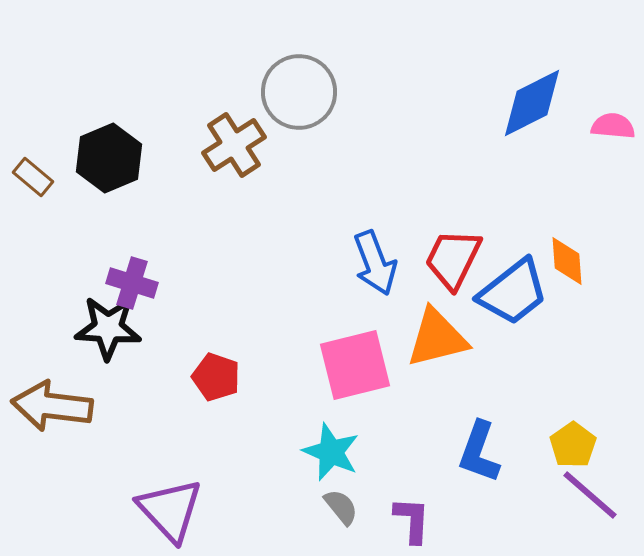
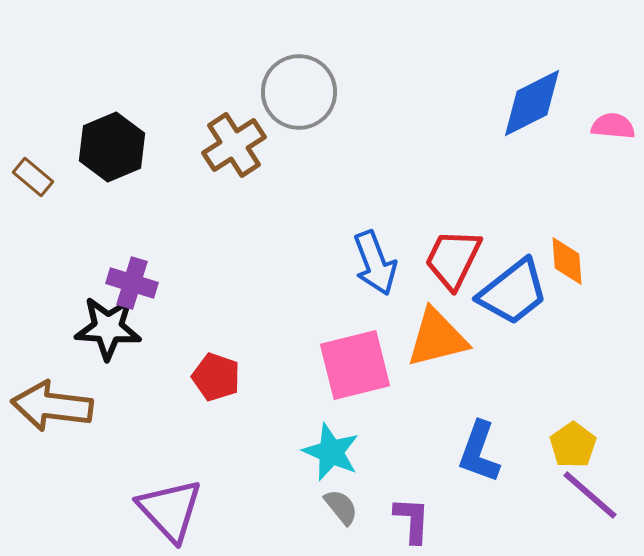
black hexagon: moved 3 px right, 11 px up
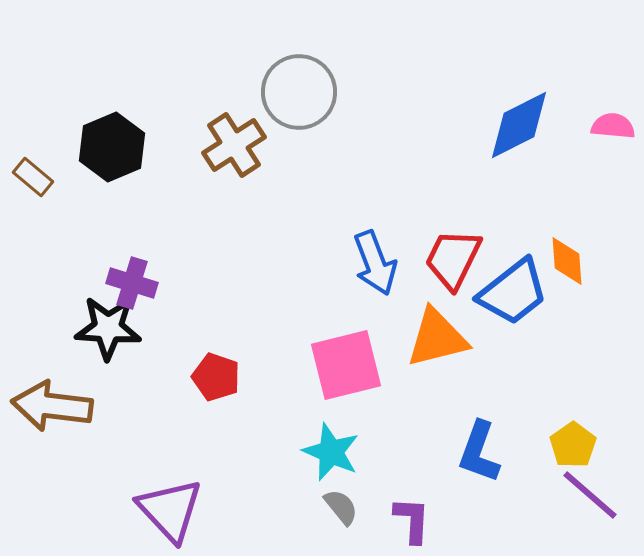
blue diamond: moved 13 px left, 22 px down
pink square: moved 9 px left
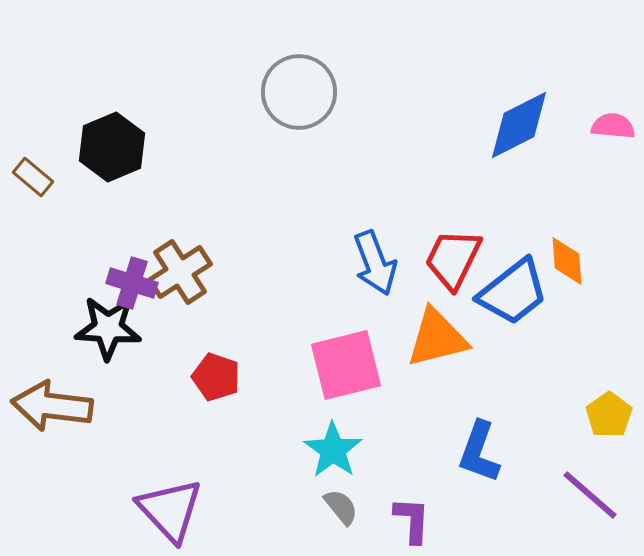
brown cross: moved 54 px left, 127 px down
yellow pentagon: moved 36 px right, 30 px up
cyan star: moved 2 px right, 2 px up; rotated 12 degrees clockwise
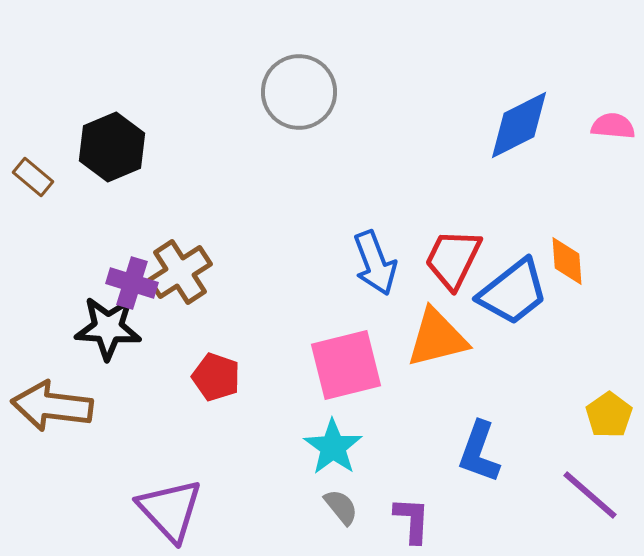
cyan star: moved 3 px up
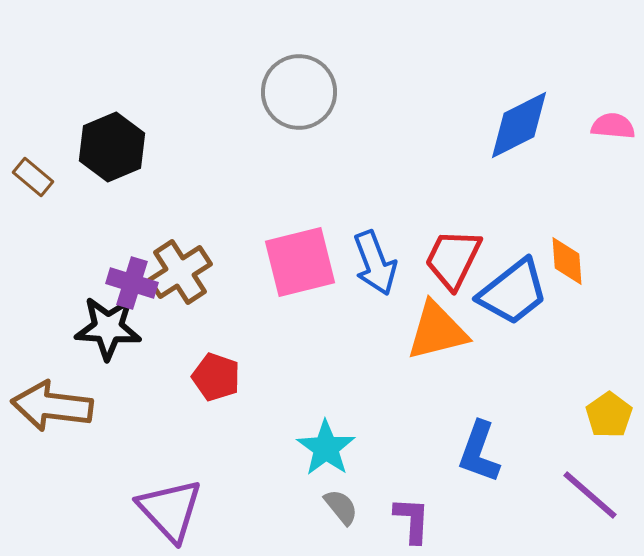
orange triangle: moved 7 px up
pink square: moved 46 px left, 103 px up
cyan star: moved 7 px left, 1 px down
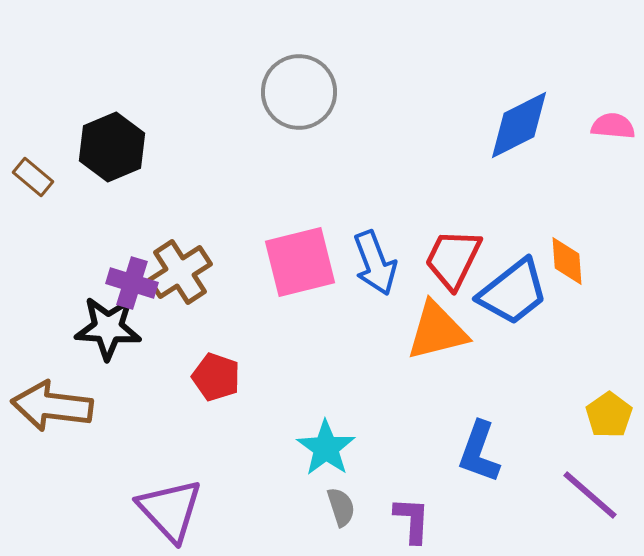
gray semicircle: rotated 21 degrees clockwise
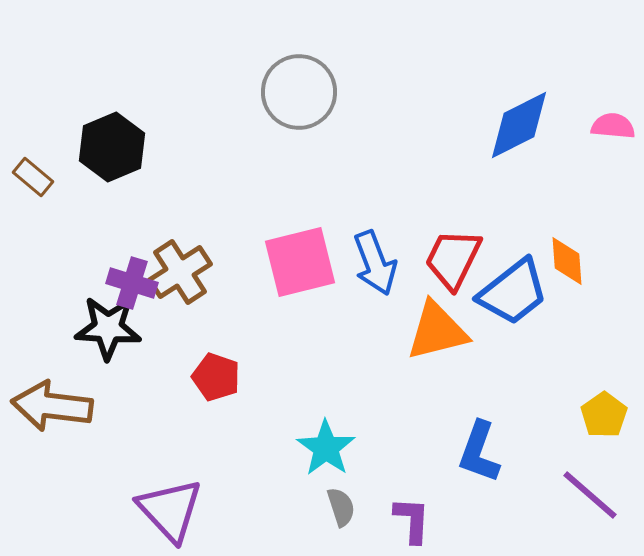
yellow pentagon: moved 5 px left
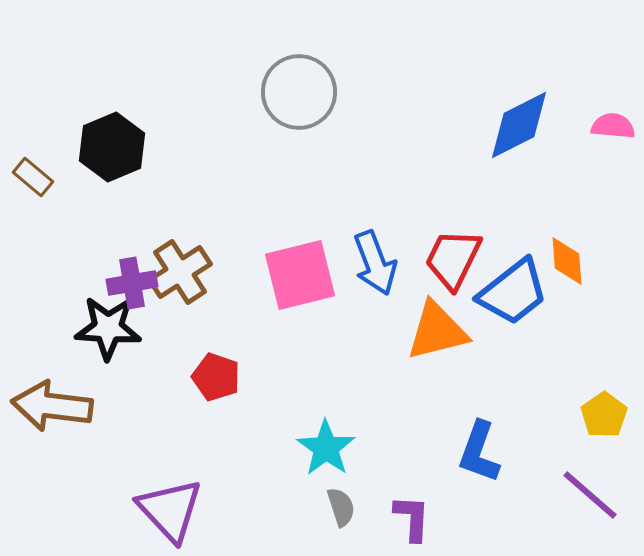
pink square: moved 13 px down
purple cross: rotated 27 degrees counterclockwise
purple L-shape: moved 2 px up
